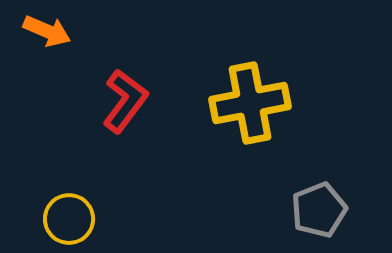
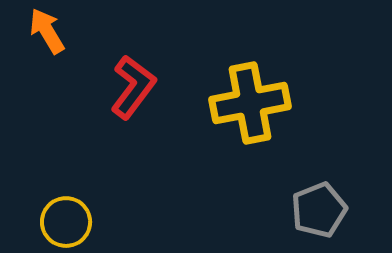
orange arrow: rotated 144 degrees counterclockwise
red L-shape: moved 8 px right, 14 px up
yellow circle: moved 3 px left, 3 px down
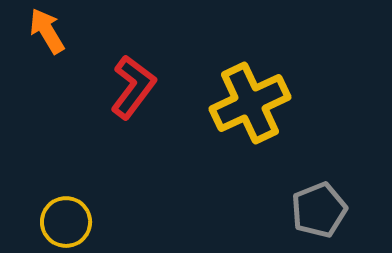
yellow cross: rotated 14 degrees counterclockwise
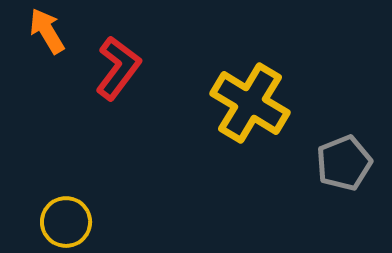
red L-shape: moved 15 px left, 19 px up
yellow cross: rotated 34 degrees counterclockwise
gray pentagon: moved 25 px right, 47 px up
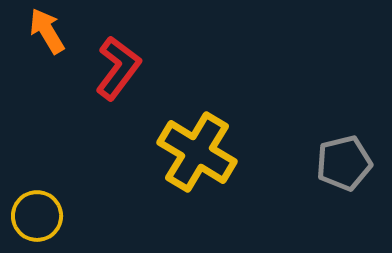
yellow cross: moved 53 px left, 49 px down
gray pentagon: rotated 8 degrees clockwise
yellow circle: moved 29 px left, 6 px up
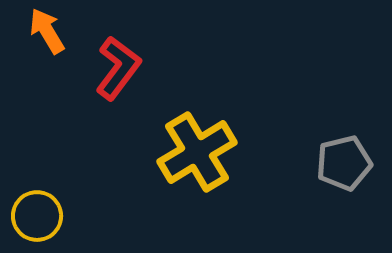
yellow cross: rotated 28 degrees clockwise
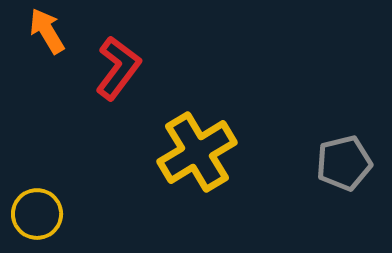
yellow circle: moved 2 px up
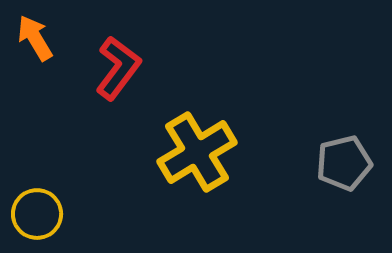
orange arrow: moved 12 px left, 7 px down
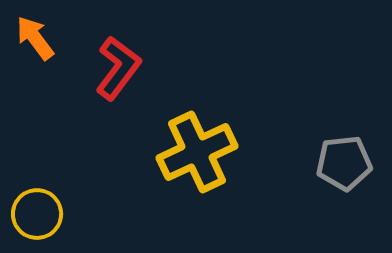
orange arrow: rotated 6 degrees counterclockwise
yellow cross: rotated 6 degrees clockwise
gray pentagon: rotated 8 degrees clockwise
